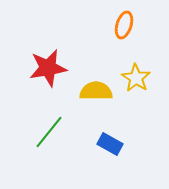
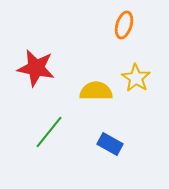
red star: moved 12 px left; rotated 21 degrees clockwise
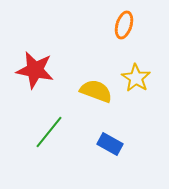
red star: moved 1 px left, 2 px down
yellow semicircle: rotated 20 degrees clockwise
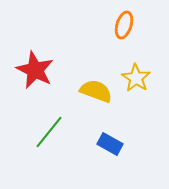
red star: rotated 15 degrees clockwise
